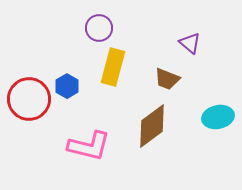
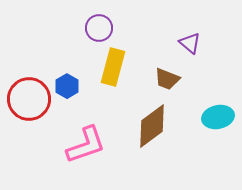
pink L-shape: moved 3 px left, 1 px up; rotated 33 degrees counterclockwise
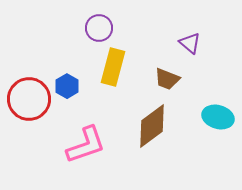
cyan ellipse: rotated 28 degrees clockwise
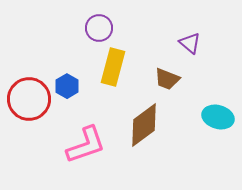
brown diamond: moved 8 px left, 1 px up
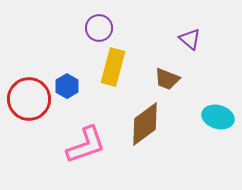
purple triangle: moved 4 px up
brown diamond: moved 1 px right, 1 px up
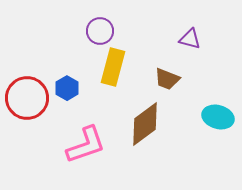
purple circle: moved 1 px right, 3 px down
purple triangle: rotated 25 degrees counterclockwise
blue hexagon: moved 2 px down
red circle: moved 2 px left, 1 px up
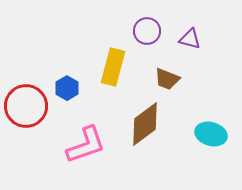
purple circle: moved 47 px right
red circle: moved 1 px left, 8 px down
cyan ellipse: moved 7 px left, 17 px down
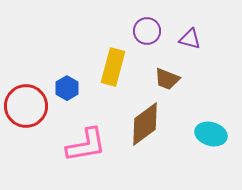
pink L-shape: rotated 9 degrees clockwise
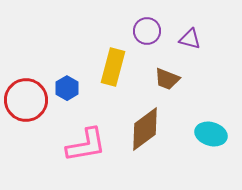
red circle: moved 6 px up
brown diamond: moved 5 px down
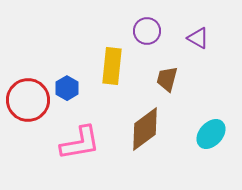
purple triangle: moved 8 px right, 1 px up; rotated 15 degrees clockwise
yellow rectangle: moved 1 px left, 1 px up; rotated 9 degrees counterclockwise
brown trapezoid: rotated 84 degrees clockwise
red circle: moved 2 px right
cyan ellipse: rotated 64 degrees counterclockwise
pink L-shape: moved 6 px left, 2 px up
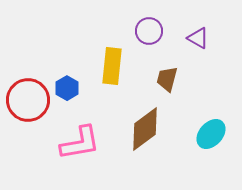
purple circle: moved 2 px right
